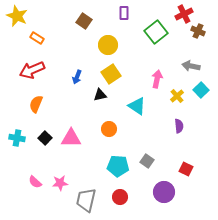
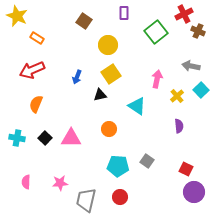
pink semicircle: moved 9 px left; rotated 48 degrees clockwise
purple circle: moved 30 px right
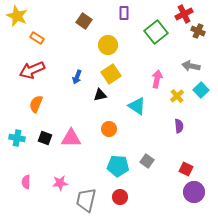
black square: rotated 24 degrees counterclockwise
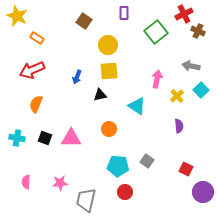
yellow square: moved 2 px left, 3 px up; rotated 30 degrees clockwise
purple circle: moved 9 px right
red circle: moved 5 px right, 5 px up
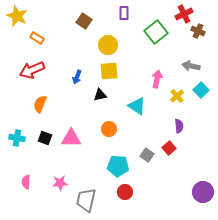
orange semicircle: moved 4 px right
gray square: moved 6 px up
red square: moved 17 px left, 21 px up; rotated 24 degrees clockwise
